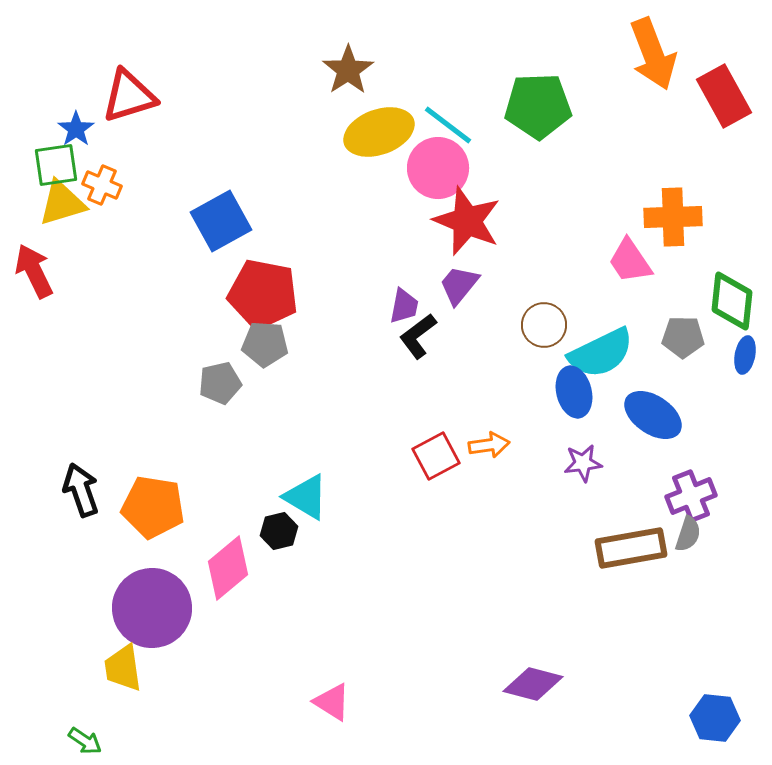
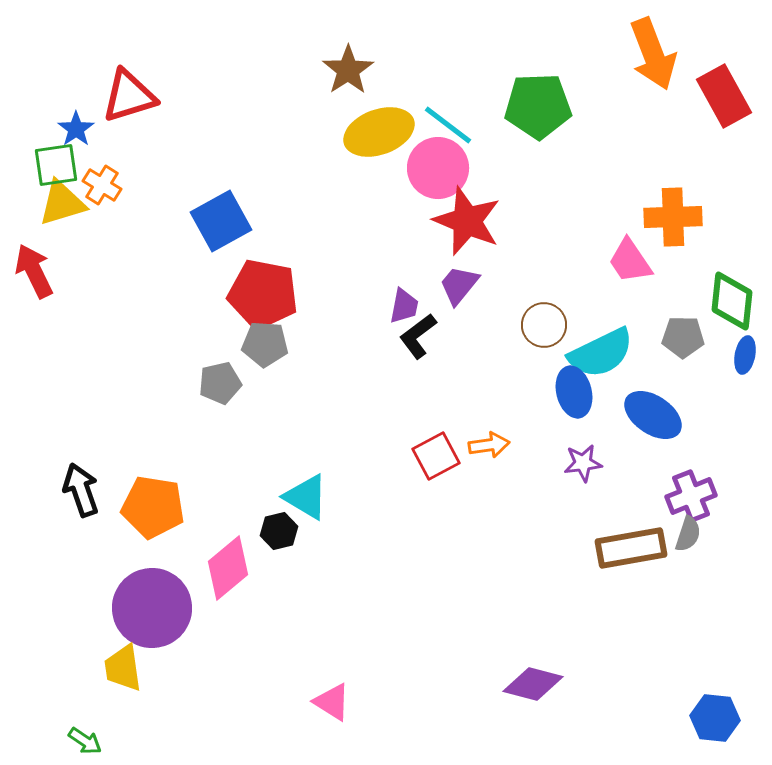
orange cross at (102, 185): rotated 9 degrees clockwise
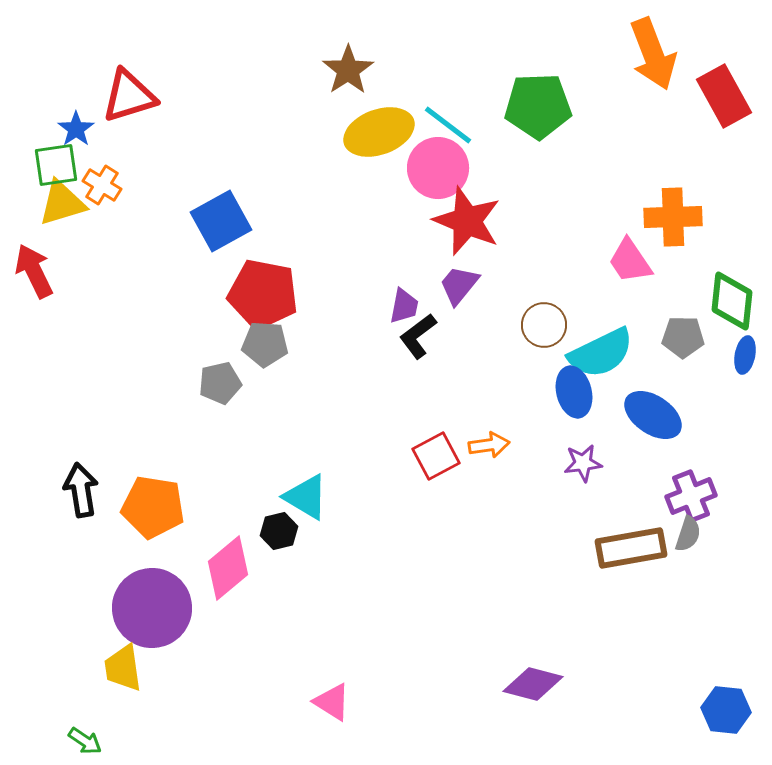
black arrow at (81, 490): rotated 10 degrees clockwise
blue hexagon at (715, 718): moved 11 px right, 8 px up
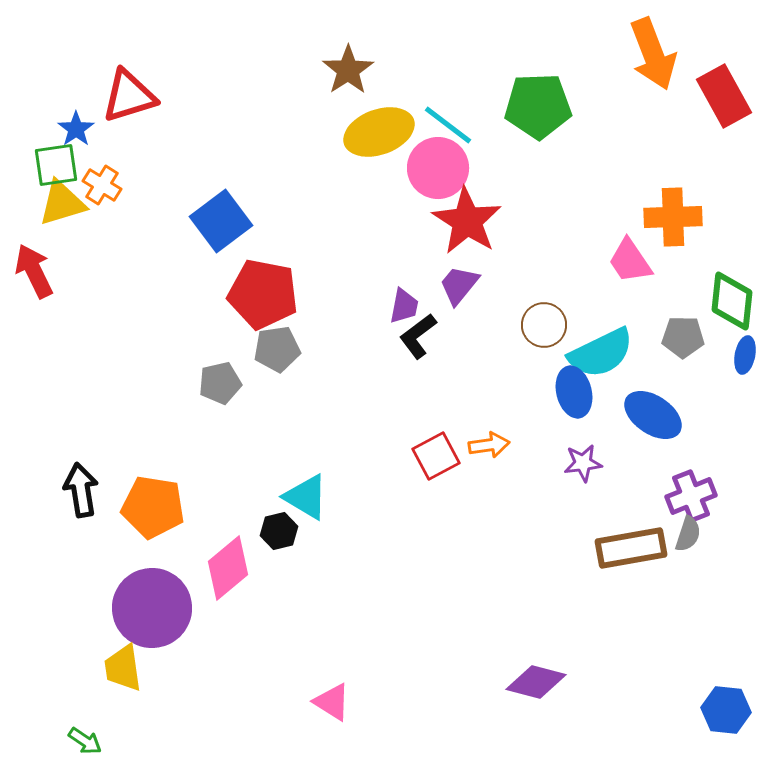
blue square at (221, 221): rotated 8 degrees counterclockwise
red star at (467, 221): rotated 10 degrees clockwise
gray pentagon at (265, 344): moved 12 px right, 5 px down; rotated 12 degrees counterclockwise
purple diamond at (533, 684): moved 3 px right, 2 px up
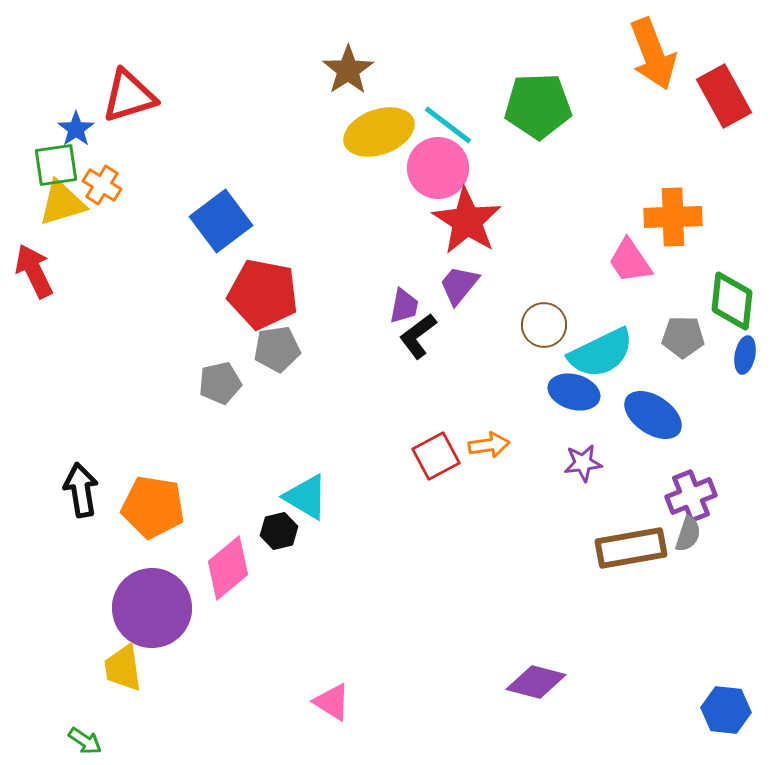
blue ellipse at (574, 392): rotated 60 degrees counterclockwise
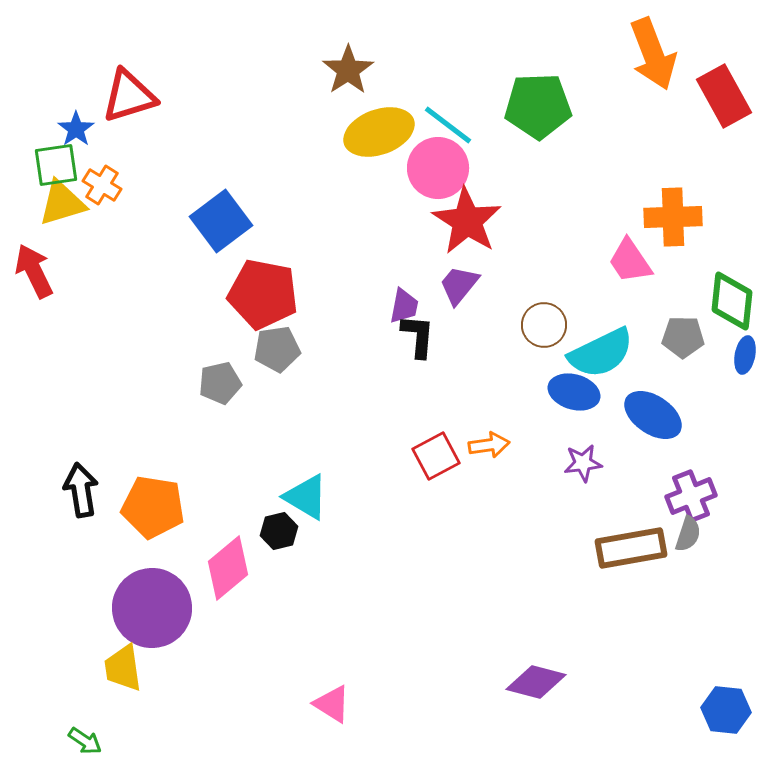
black L-shape at (418, 336): rotated 132 degrees clockwise
pink triangle at (332, 702): moved 2 px down
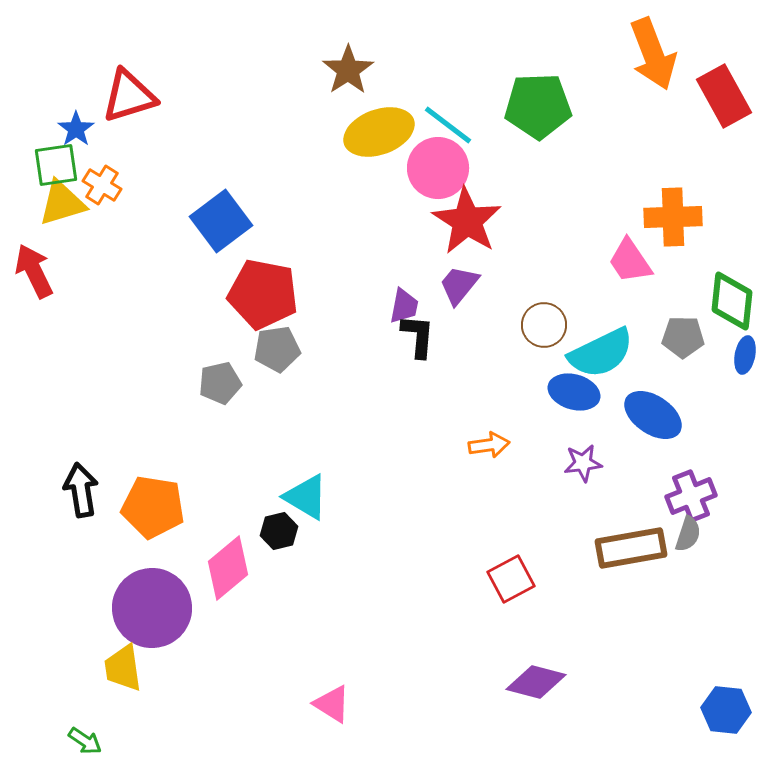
red square at (436, 456): moved 75 px right, 123 px down
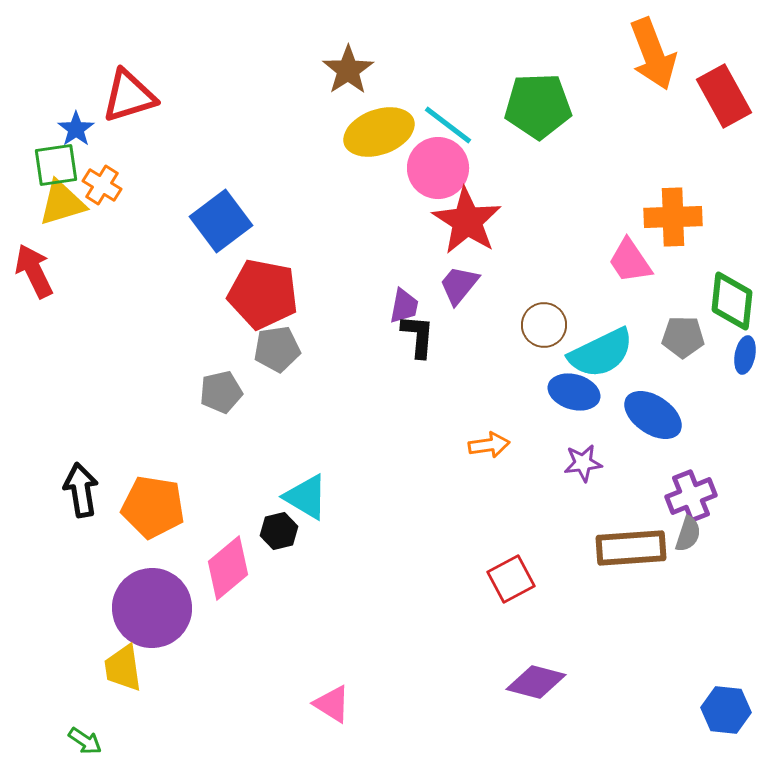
gray pentagon at (220, 383): moved 1 px right, 9 px down
brown rectangle at (631, 548): rotated 6 degrees clockwise
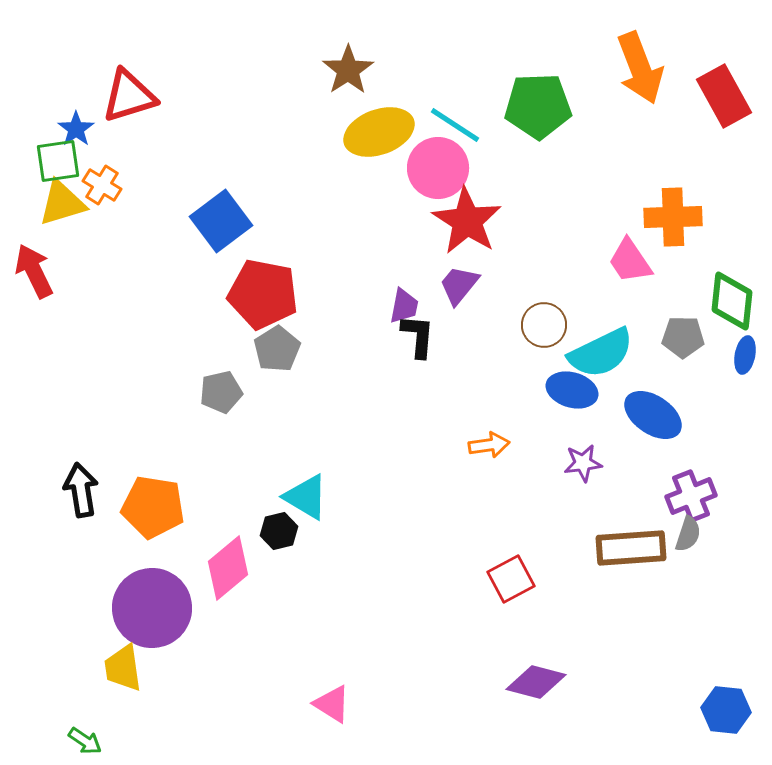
orange arrow at (653, 54): moved 13 px left, 14 px down
cyan line at (448, 125): moved 7 px right; rotated 4 degrees counterclockwise
green square at (56, 165): moved 2 px right, 4 px up
gray pentagon at (277, 349): rotated 24 degrees counterclockwise
blue ellipse at (574, 392): moved 2 px left, 2 px up
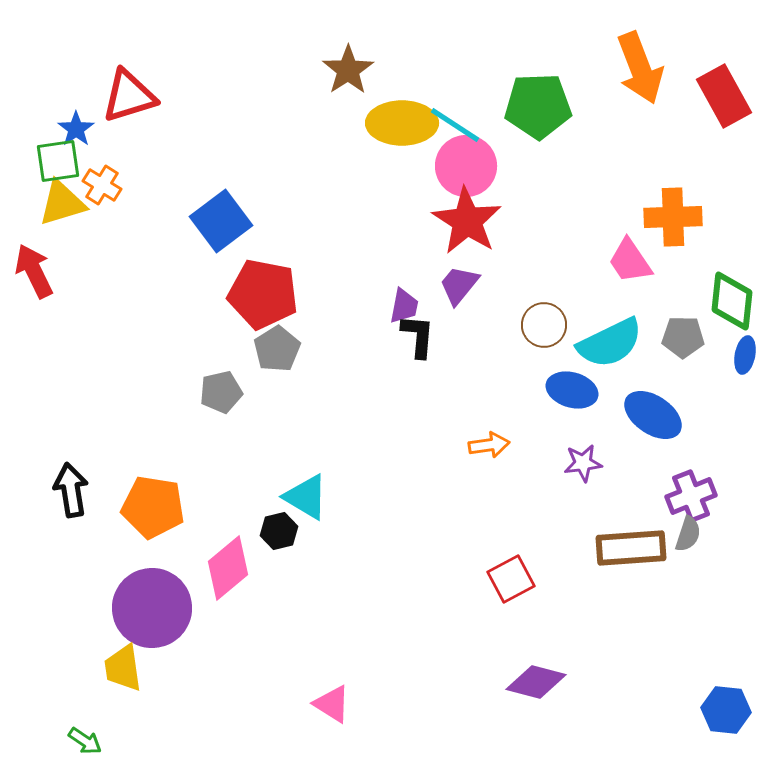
yellow ellipse at (379, 132): moved 23 px right, 9 px up; rotated 20 degrees clockwise
pink circle at (438, 168): moved 28 px right, 2 px up
cyan semicircle at (601, 353): moved 9 px right, 10 px up
black arrow at (81, 490): moved 10 px left
